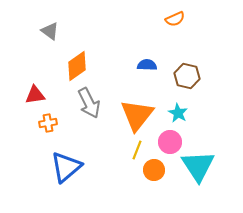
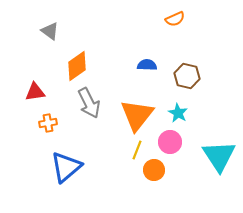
red triangle: moved 3 px up
cyan triangle: moved 21 px right, 10 px up
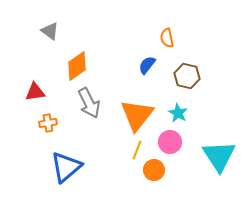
orange semicircle: moved 8 px left, 19 px down; rotated 102 degrees clockwise
blue semicircle: rotated 54 degrees counterclockwise
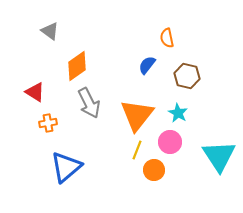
red triangle: rotated 40 degrees clockwise
